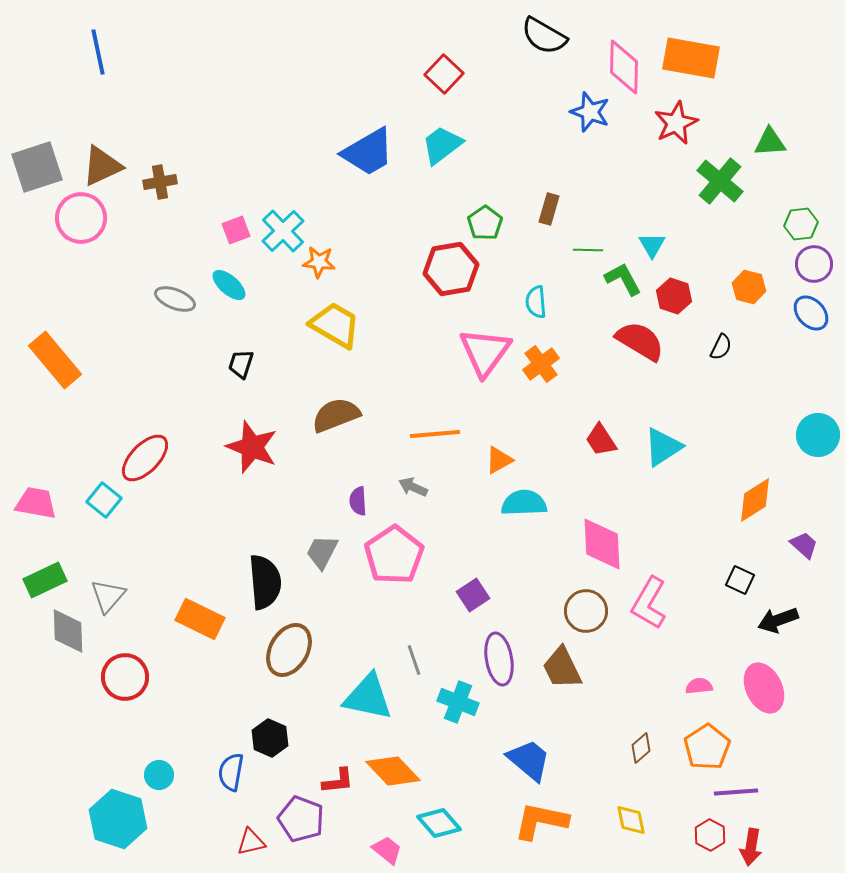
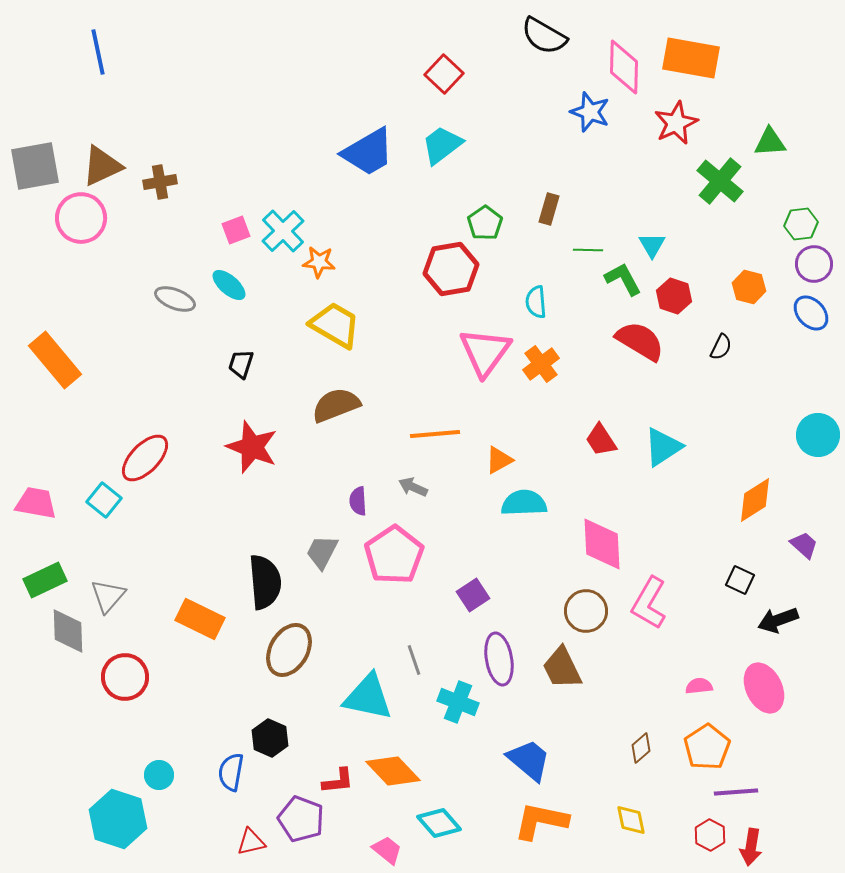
gray square at (37, 167): moved 2 px left, 1 px up; rotated 8 degrees clockwise
brown semicircle at (336, 415): moved 10 px up
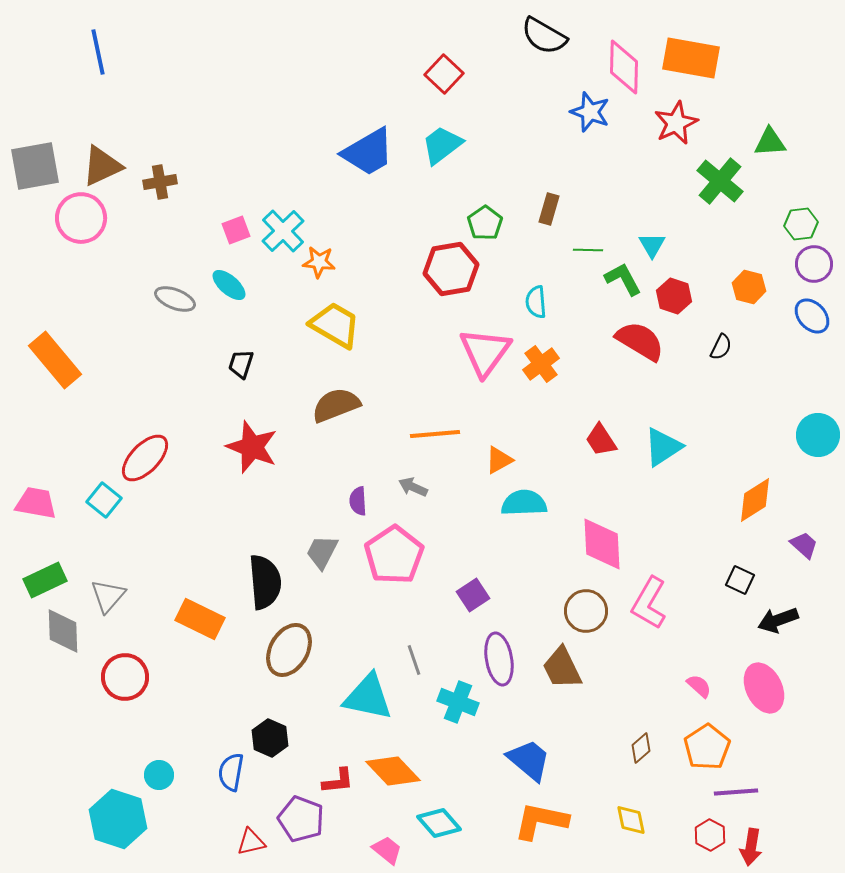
blue ellipse at (811, 313): moved 1 px right, 3 px down
gray diamond at (68, 631): moved 5 px left
pink semicircle at (699, 686): rotated 48 degrees clockwise
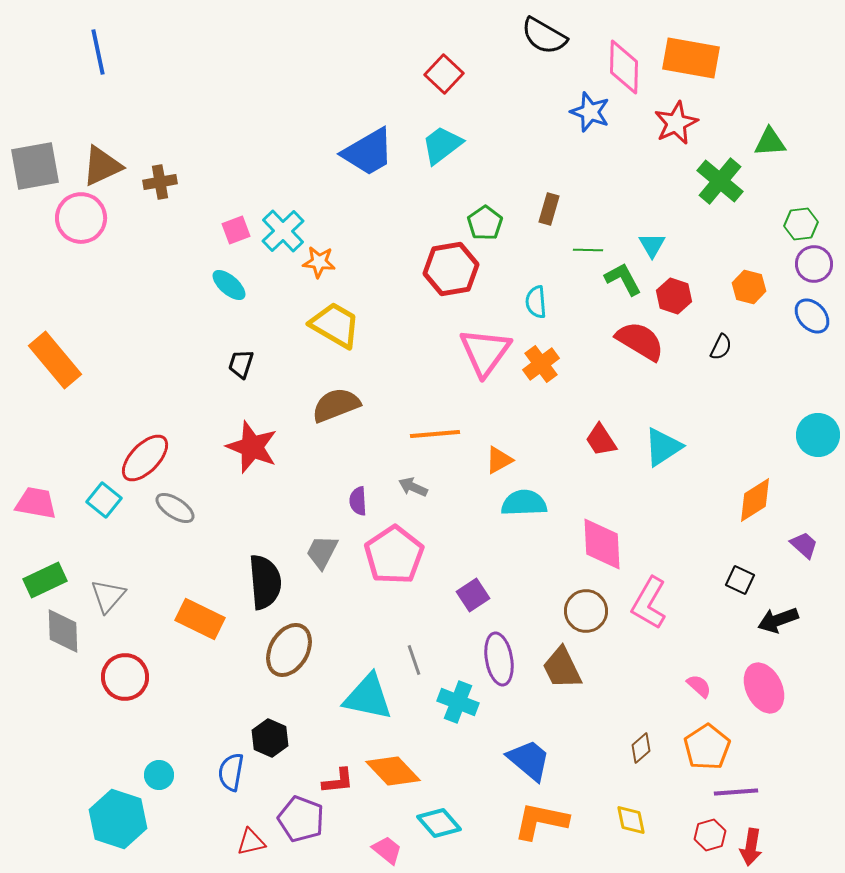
gray ellipse at (175, 299): moved 209 px down; rotated 12 degrees clockwise
red hexagon at (710, 835): rotated 16 degrees clockwise
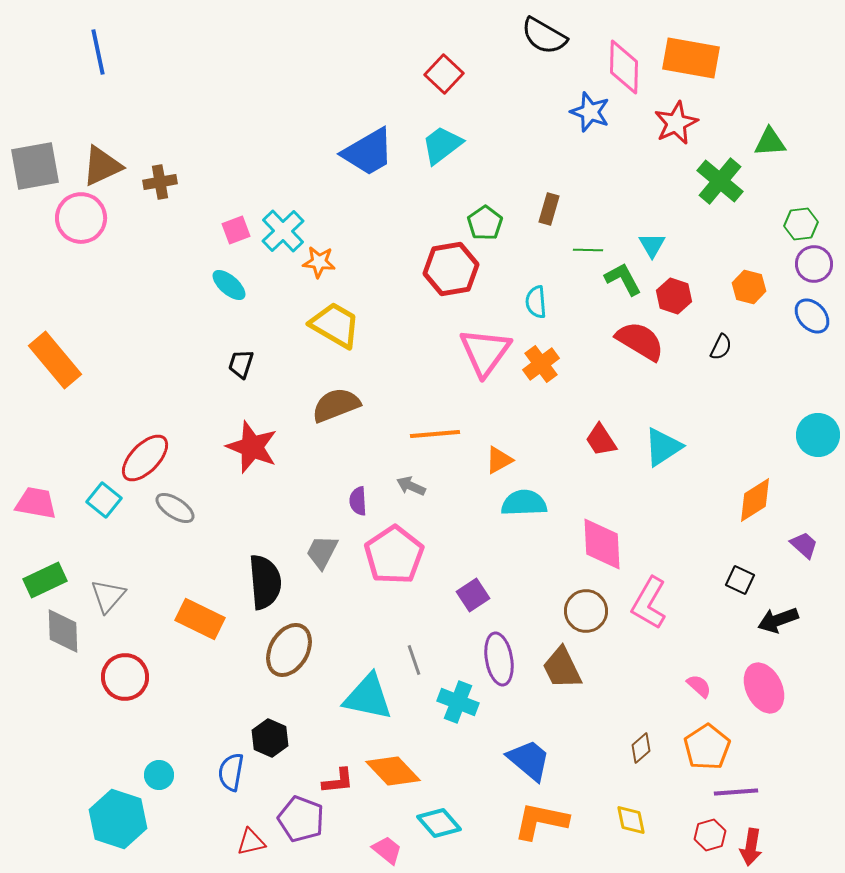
gray arrow at (413, 487): moved 2 px left, 1 px up
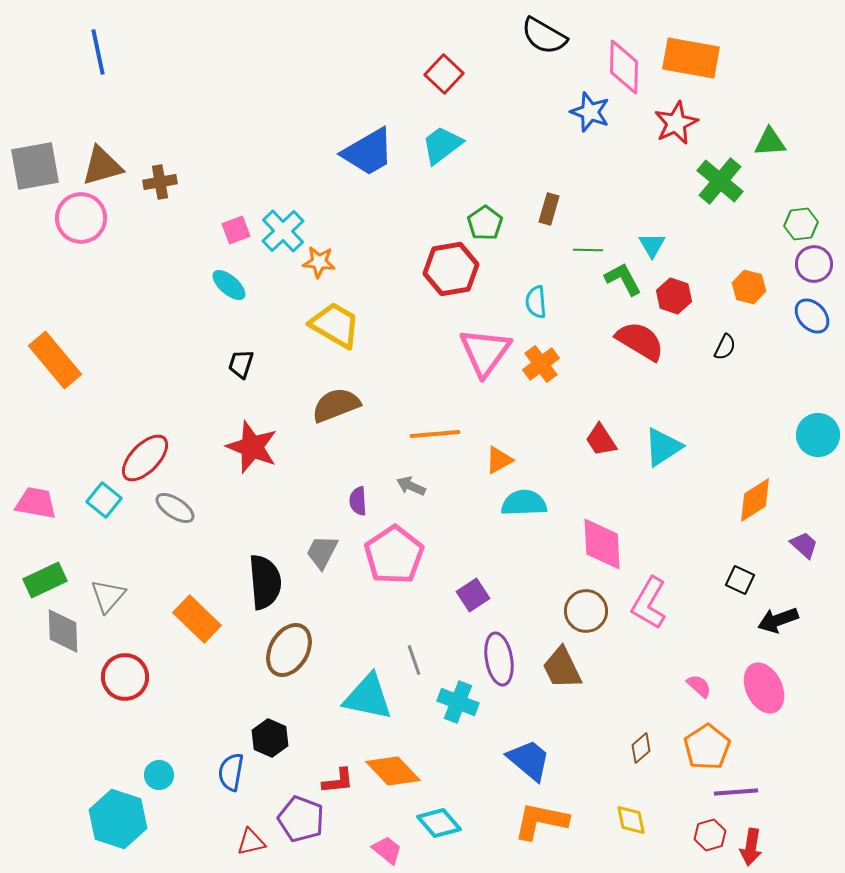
brown triangle at (102, 166): rotated 9 degrees clockwise
black semicircle at (721, 347): moved 4 px right
orange rectangle at (200, 619): moved 3 px left; rotated 18 degrees clockwise
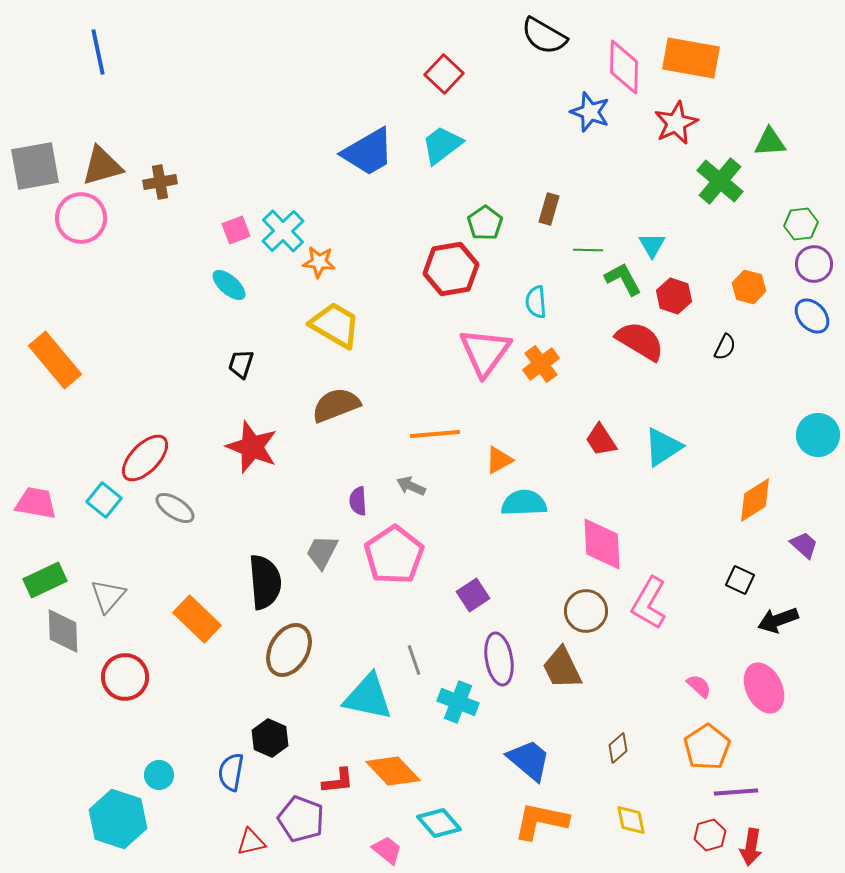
brown diamond at (641, 748): moved 23 px left
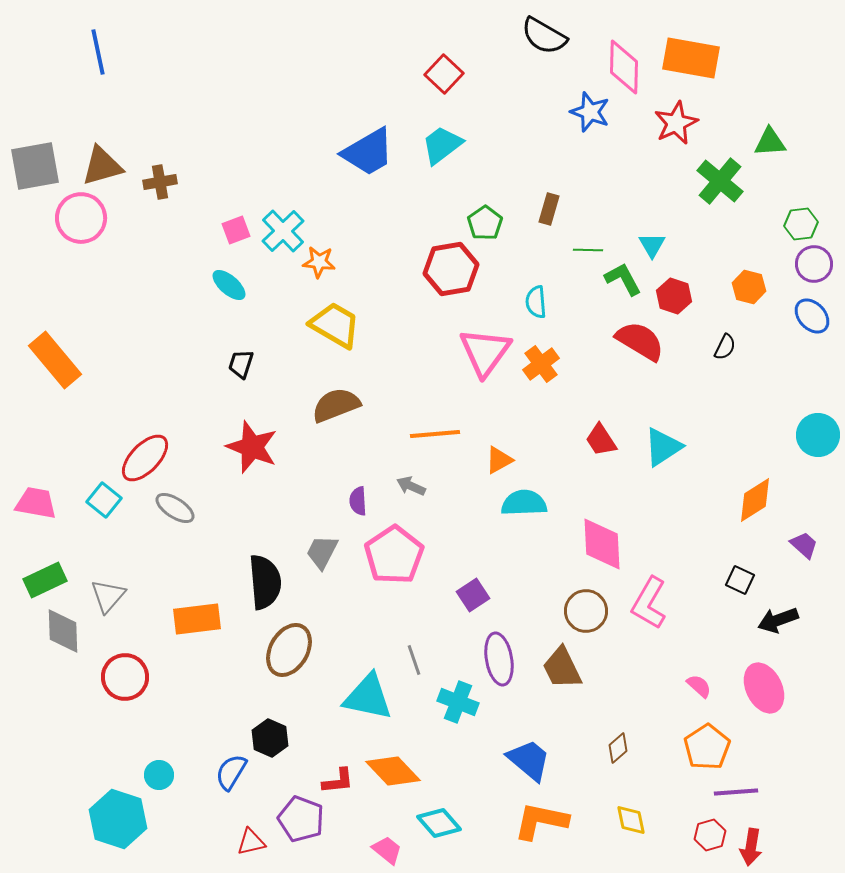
orange rectangle at (197, 619): rotated 51 degrees counterclockwise
blue semicircle at (231, 772): rotated 21 degrees clockwise
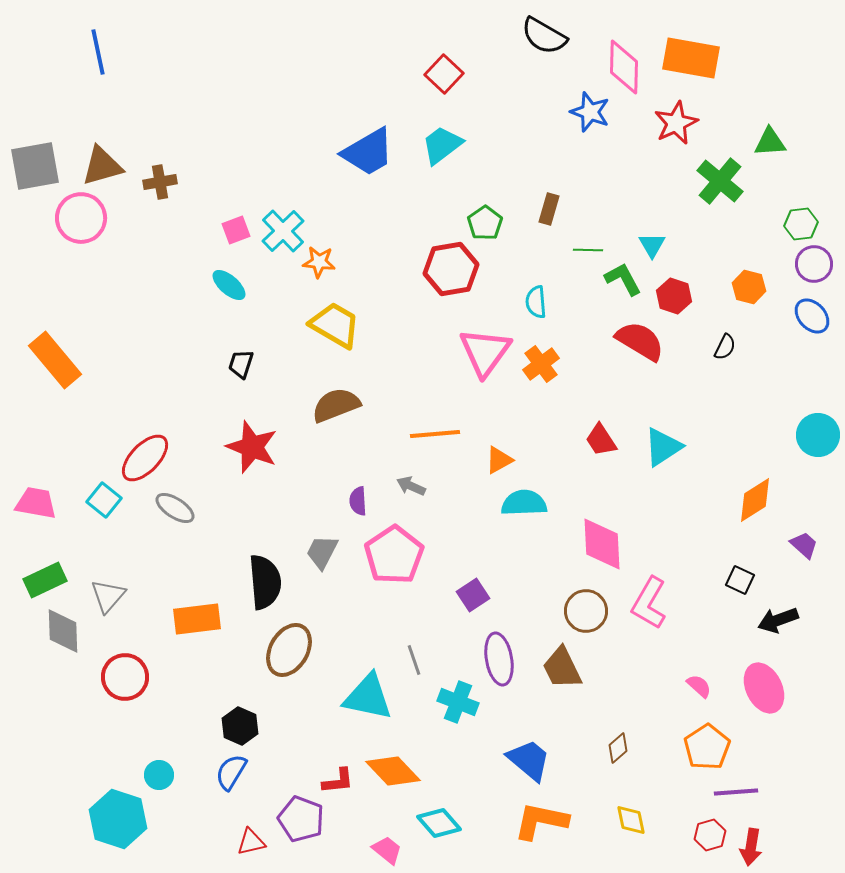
black hexagon at (270, 738): moved 30 px left, 12 px up
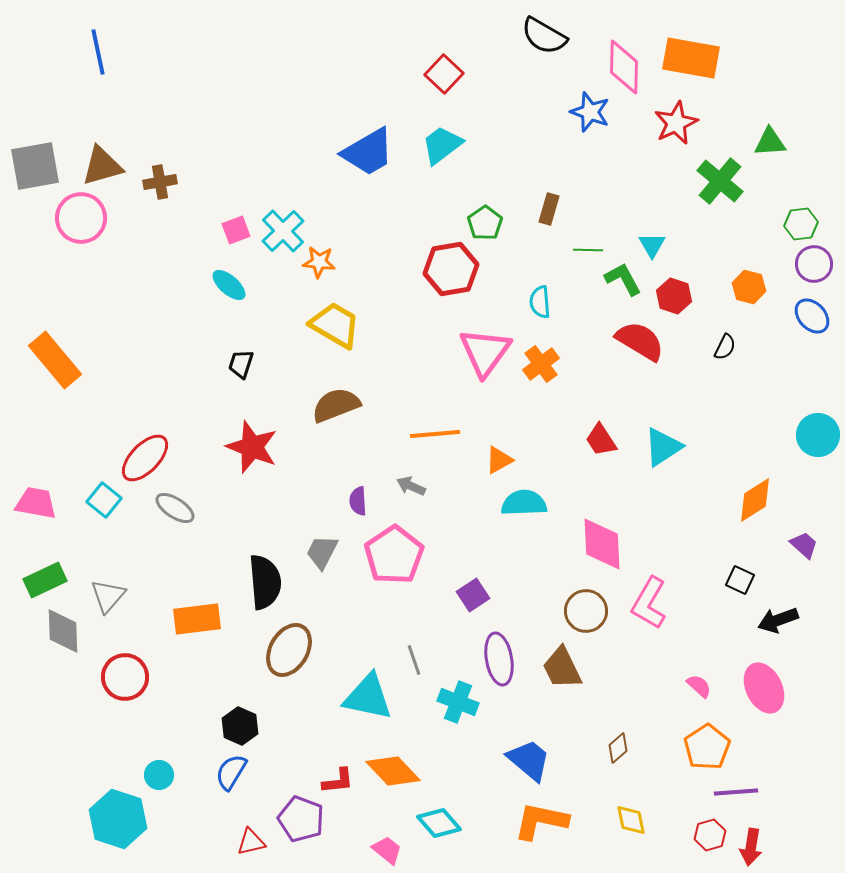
cyan semicircle at (536, 302): moved 4 px right
